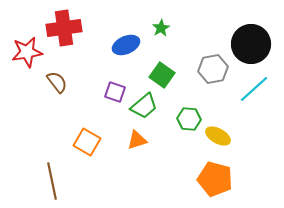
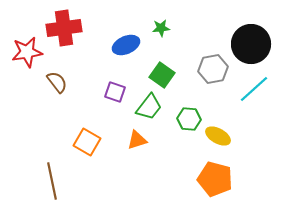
green star: rotated 24 degrees clockwise
green trapezoid: moved 5 px right, 1 px down; rotated 12 degrees counterclockwise
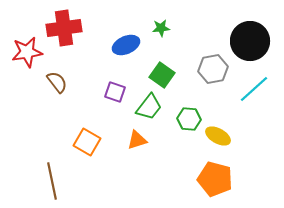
black circle: moved 1 px left, 3 px up
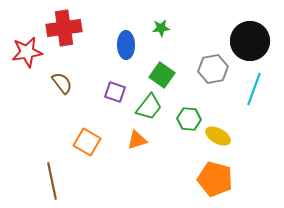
blue ellipse: rotated 68 degrees counterclockwise
brown semicircle: moved 5 px right, 1 px down
cyan line: rotated 28 degrees counterclockwise
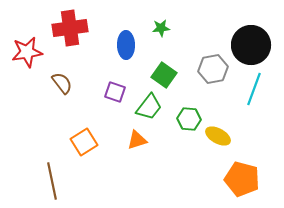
red cross: moved 6 px right
black circle: moved 1 px right, 4 px down
green square: moved 2 px right
orange square: moved 3 px left; rotated 28 degrees clockwise
orange pentagon: moved 27 px right
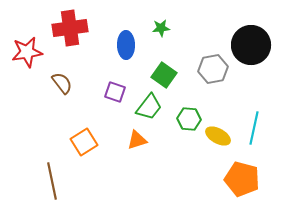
cyan line: moved 39 px down; rotated 8 degrees counterclockwise
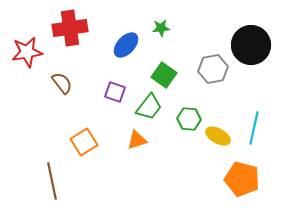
blue ellipse: rotated 44 degrees clockwise
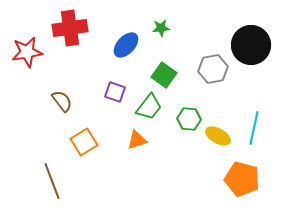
brown semicircle: moved 18 px down
brown line: rotated 9 degrees counterclockwise
